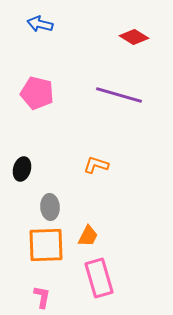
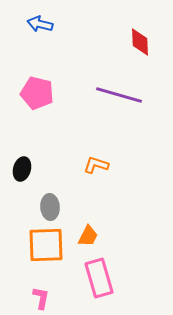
red diamond: moved 6 px right, 5 px down; rotated 56 degrees clockwise
pink L-shape: moved 1 px left, 1 px down
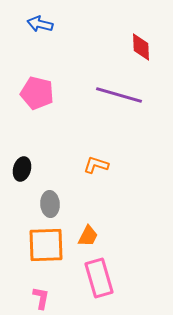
red diamond: moved 1 px right, 5 px down
gray ellipse: moved 3 px up
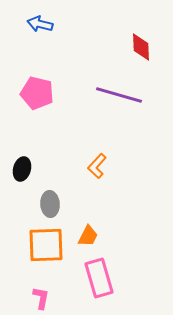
orange L-shape: moved 1 px right, 1 px down; rotated 65 degrees counterclockwise
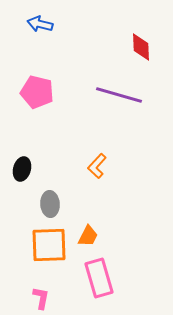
pink pentagon: moved 1 px up
orange square: moved 3 px right
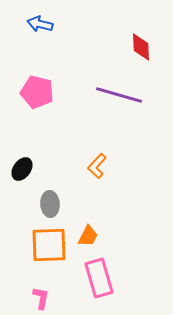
black ellipse: rotated 20 degrees clockwise
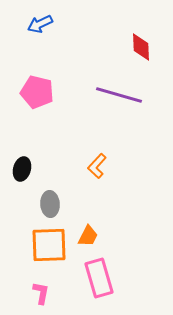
blue arrow: rotated 40 degrees counterclockwise
black ellipse: rotated 20 degrees counterclockwise
pink L-shape: moved 5 px up
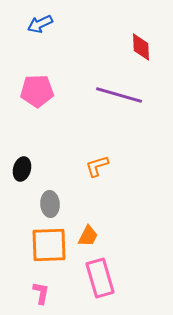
pink pentagon: moved 1 px up; rotated 16 degrees counterclockwise
orange L-shape: rotated 30 degrees clockwise
pink rectangle: moved 1 px right
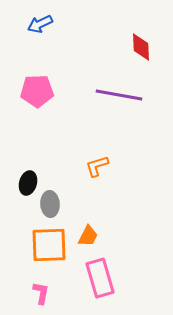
purple line: rotated 6 degrees counterclockwise
black ellipse: moved 6 px right, 14 px down
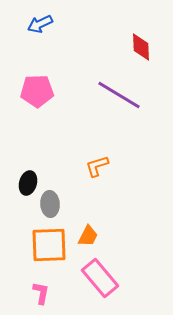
purple line: rotated 21 degrees clockwise
pink rectangle: rotated 24 degrees counterclockwise
